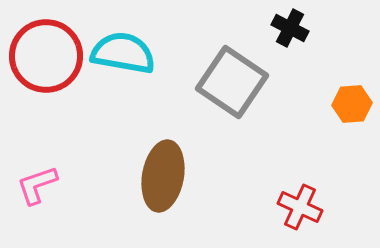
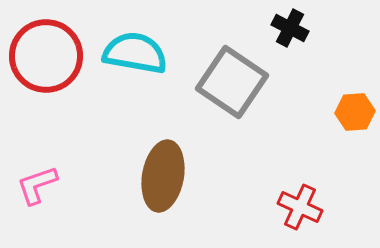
cyan semicircle: moved 12 px right
orange hexagon: moved 3 px right, 8 px down
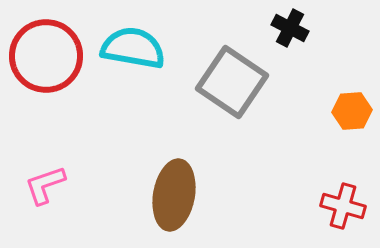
cyan semicircle: moved 2 px left, 5 px up
orange hexagon: moved 3 px left, 1 px up
brown ellipse: moved 11 px right, 19 px down
pink L-shape: moved 8 px right
red cross: moved 43 px right, 1 px up; rotated 9 degrees counterclockwise
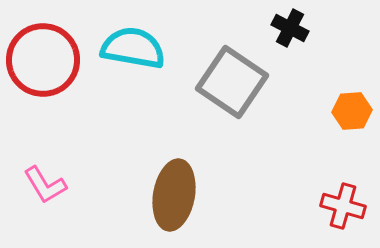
red circle: moved 3 px left, 4 px down
pink L-shape: rotated 102 degrees counterclockwise
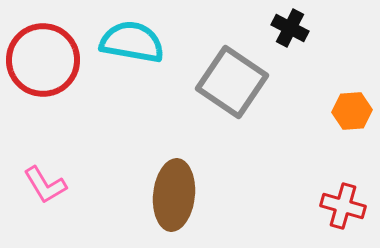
cyan semicircle: moved 1 px left, 6 px up
brown ellipse: rotated 4 degrees counterclockwise
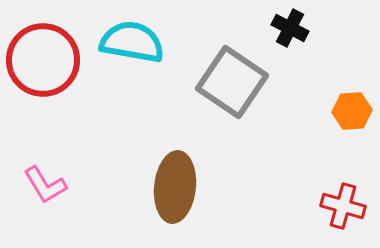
brown ellipse: moved 1 px right, 8 px up
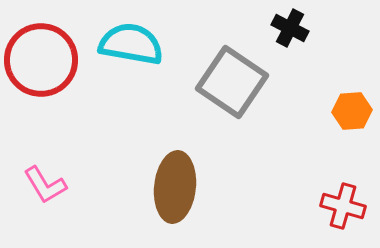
cyan semicircle: moved 1 px left, 2 px down
red circle: moved 2 px left
